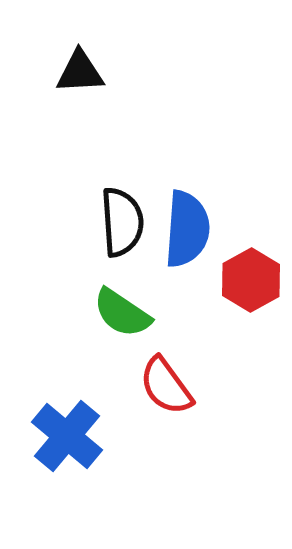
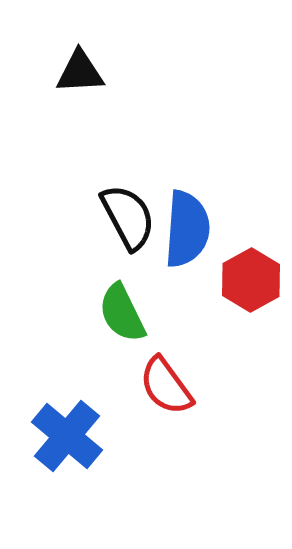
black semicircle: moved 6 px right, 5 px up; rotated 24 degrees counterclockwise
green semicircle: rotated 30 degrees clockwise
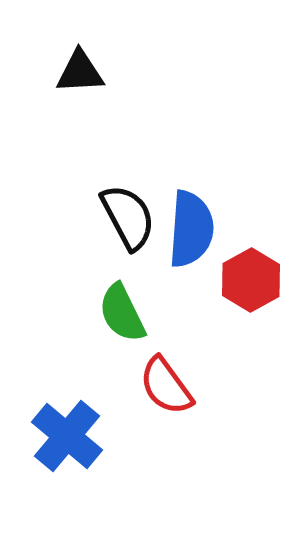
blue semicircle: moved 4 px right
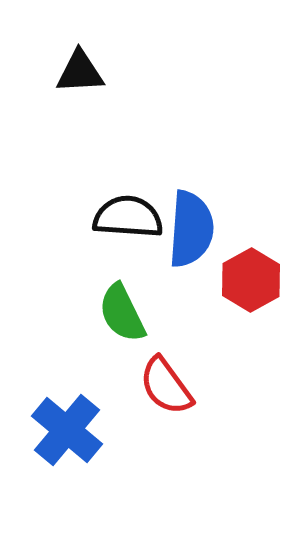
black semicircle: rotated 58 degrees counterclockwise
blue cross: moved 6 px up
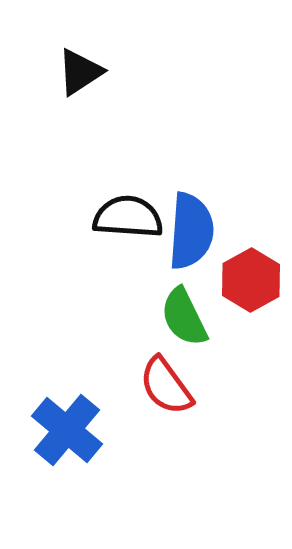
black triangle: rotated 30 degrees counterclockwise
blue semicircle: moved 2 px down
green semicircle: moved 62 px right, 4 px down
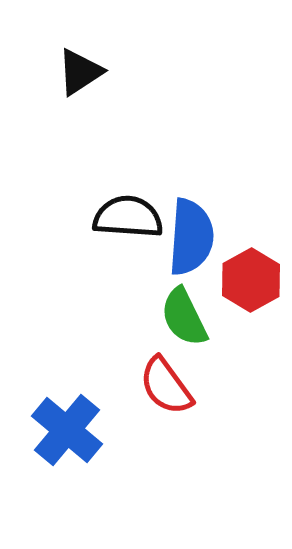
blue semicircle: moved 6 px down
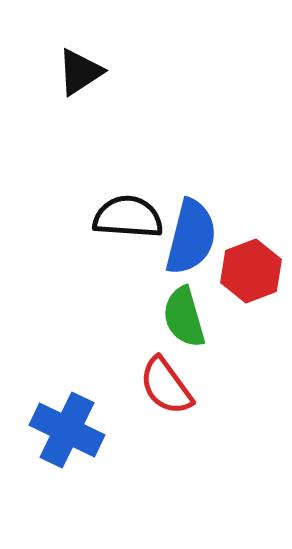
blue semicircle: rotated 10 degrees clockwise
red hexagon: moved 9 px up; rotated 8 degrees clockwise
green semicircle: rotated 10 degrees clockwise
blue cross: rotated 14 degrees counterclockwise
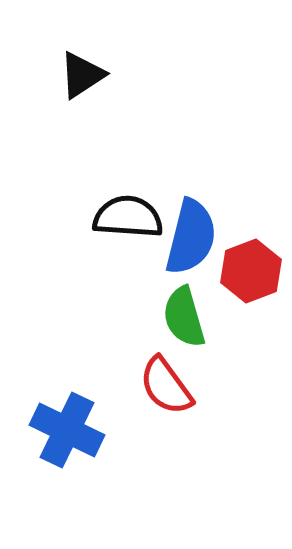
black triangle: moved 2 px right, 3 px down
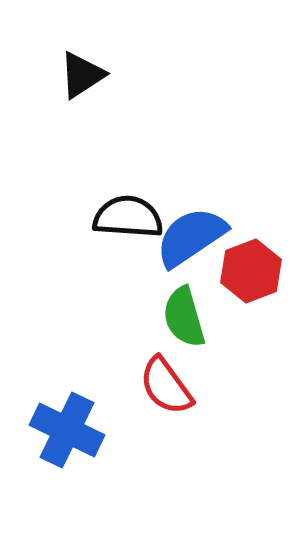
blue semicircle: rotated 138 degrees counterclockwise
